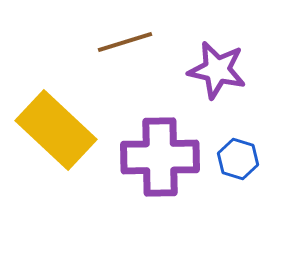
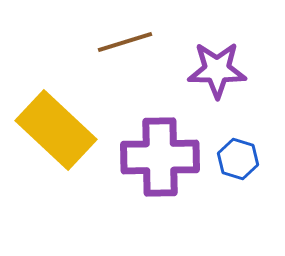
purple star: rotated 12 degrees counterclockwise
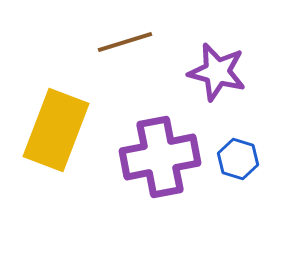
purple star: moved 2 px down; rotated 14 degrees clockwise
yellow rectangle: rotated 68 degrees clockwise
purple cross: rotated 10 degrees counterclockwise
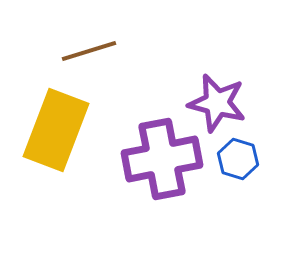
brown line: moved 36 px left, 9 px down
purple star: moved 31 px down
purple cross: moved 2 px right, 2 px down
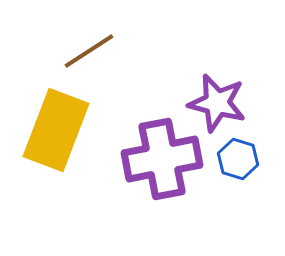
brown line: rotated 16 degrees counterclockwise
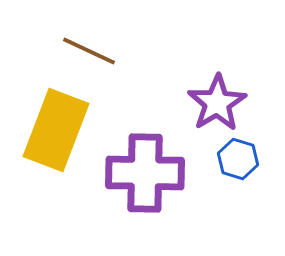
brown line: rotated 58 degrees clockwise
purple star: rotated 26 degrees clockwise
purple cross: moved 17 px left, 14 px down; rotated 12 degrees clockwise
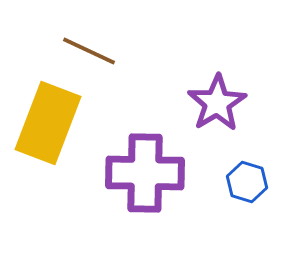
yellow rectangle: moved 8 px left, 7 px up
blue hexagon: moved 9 px right, 23 px down
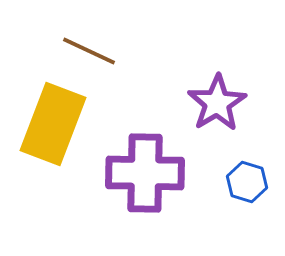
yellow rectangle: moved 5 px right, 1 px down
